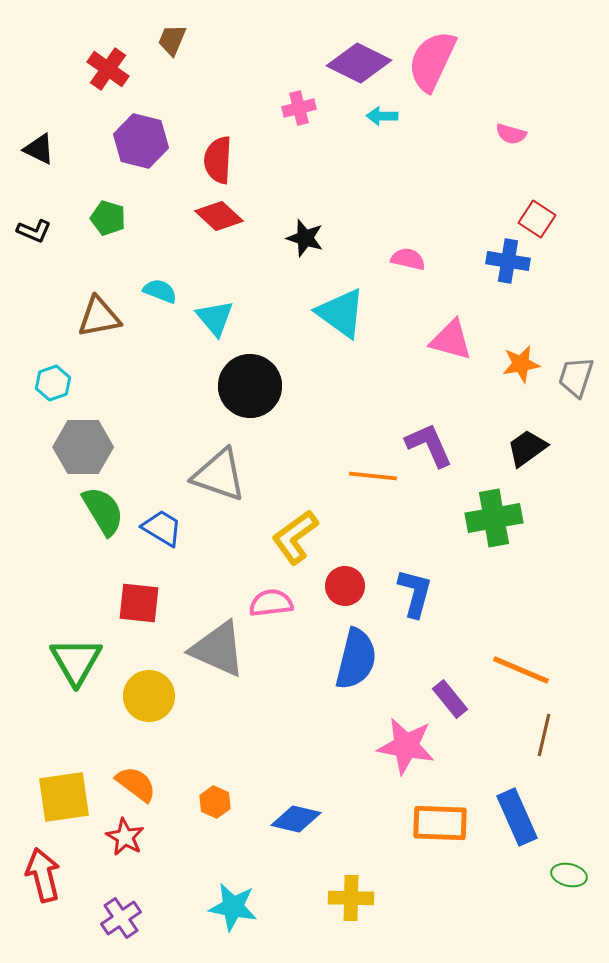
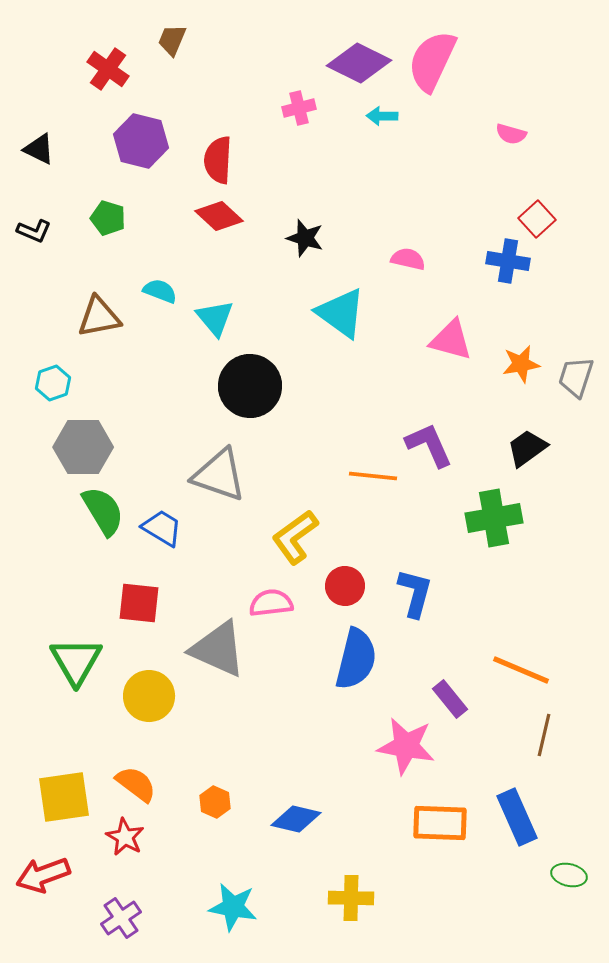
red square at (537, 219): rotated 15 degrees clockwise
red arrow at (43, 875): rotated 96 degrees counterclockwise
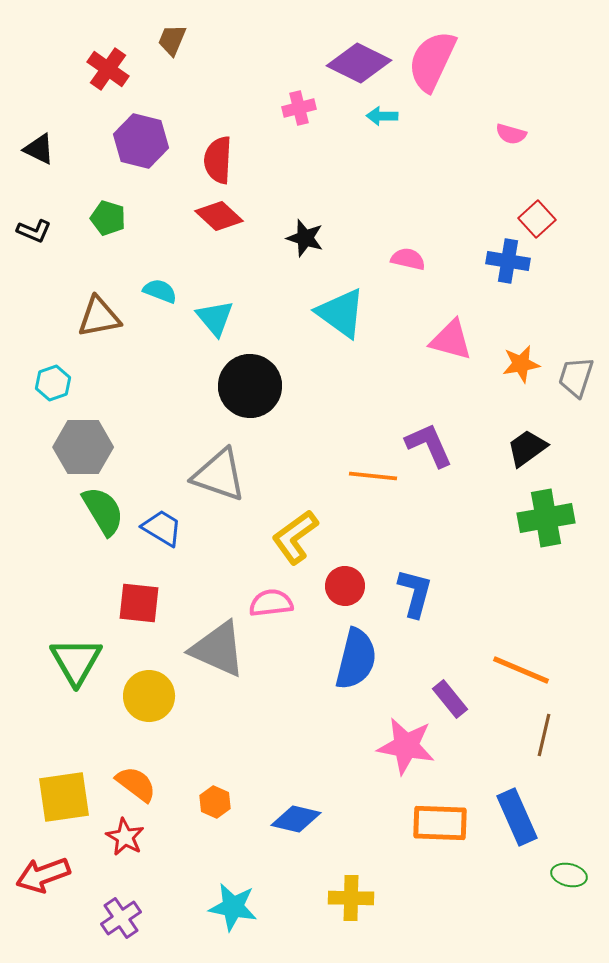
green cross at (494, 518): moved 52 px right
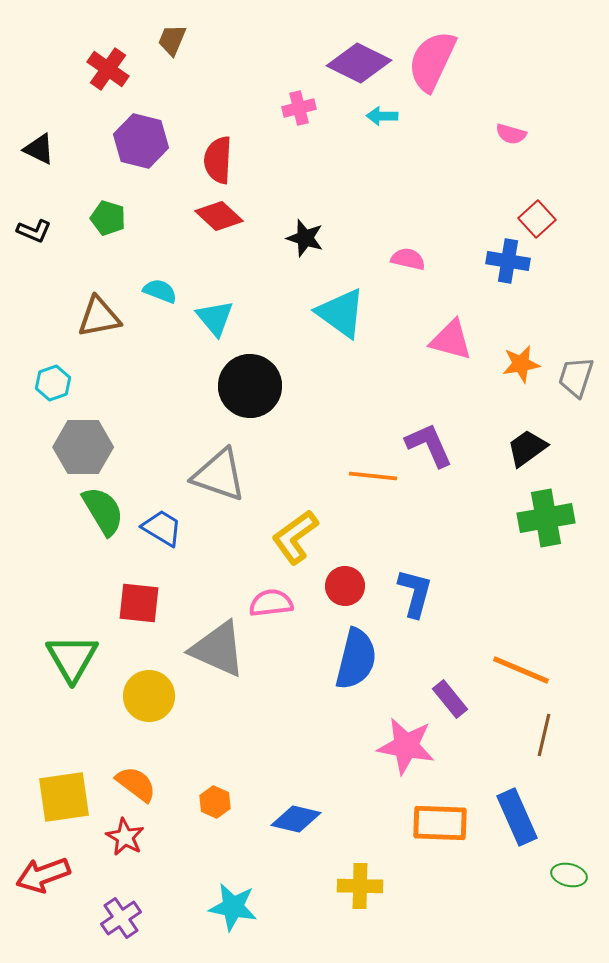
green triangle at (76, 661): moved 4 px left, 3 px up
yellow cross at (351, 898): moved 9 px right, 12 px up
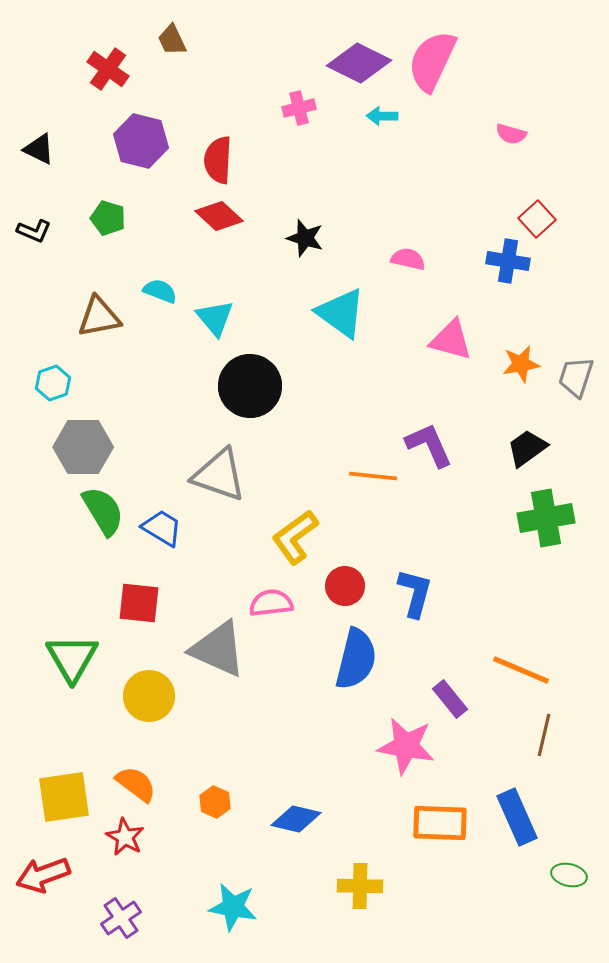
brown trapezoid at (172, 40): rotated 48 degrees counterclockwise
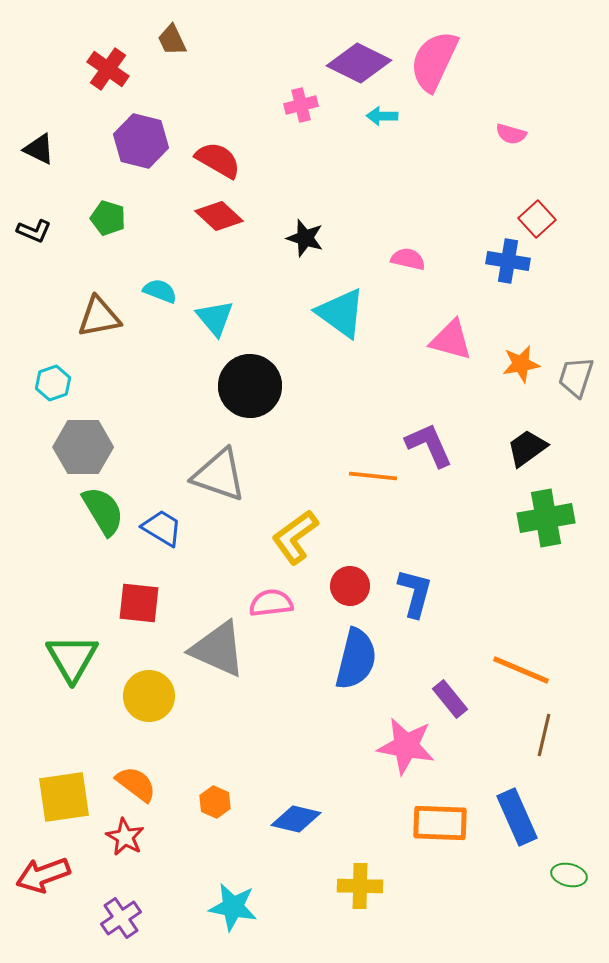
pink semicircle at (432, 61): moved 2 px right
pink cross at (299, 108): moved 2 px right, 3 px up
red semicircle at (218, 160): rotated 117 degrees clockwise
red circle at (345, 586): moved 5 px right
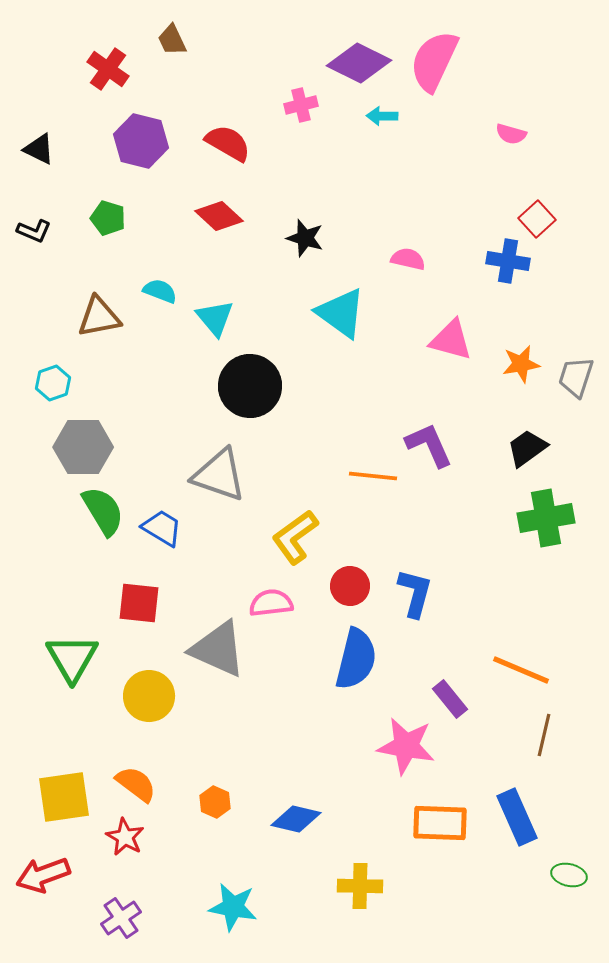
red semicircle at (218, 160): moved 10 px right, 17 px up
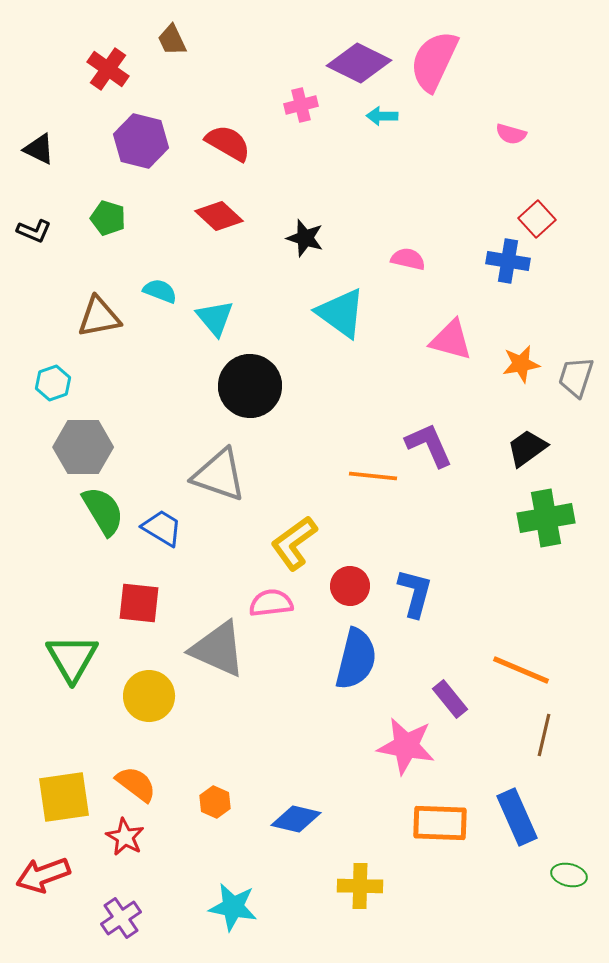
yellow L-shape at (295, 537): moved 1 px left, 6 px down
